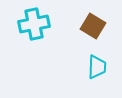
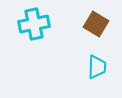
brown square: moved 3 px right, 2 px up
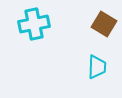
brown square: moved 8 px right
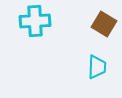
cyan cross: moved 1 px right, 3 px up; rotated 8 degrees clockwise
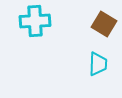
cyan trapezoid: moved 1 px right, 3 px up
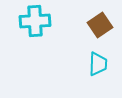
brown square: moved 4 px left, 1 px down; rotated 25 degrees clockwise
